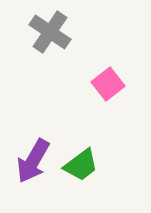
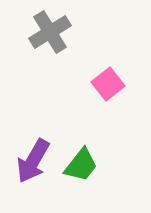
gray cross: rotated 24 degrees clockwise
green trapezoid: rotated 15 degrees counterclockwise
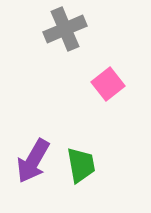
gray cross: moved 15 px right, 3 px up; rotated 9 degrees clockwise
green trapezoid: rotated 48 degrees counterclockwise
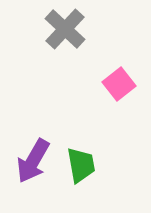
gray cross: rotated 24 degrees counterclockwise
pink square: moved 11 px right
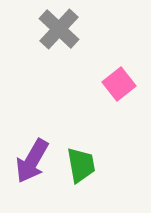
gray cross: moved 6 px left
purple arrow: moved 1 px left
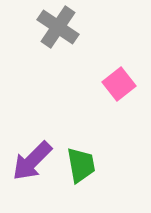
gray cross: moved 1 px left, 2 px up; rotated 9 degrees counterclockwise
purple arrow: rotated 15 degrees clockwise
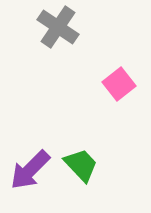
purple arrow: moved 2 px left, 9 px down
green trapezoid: rotated 33 degrees counterclockwise
